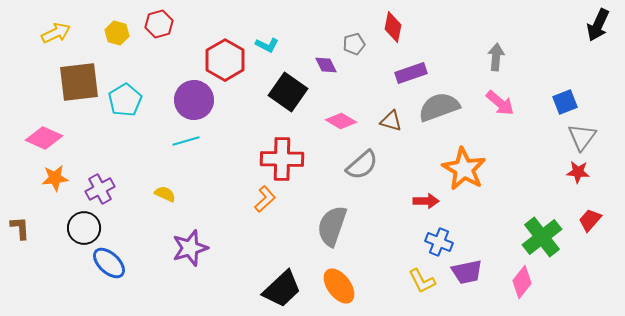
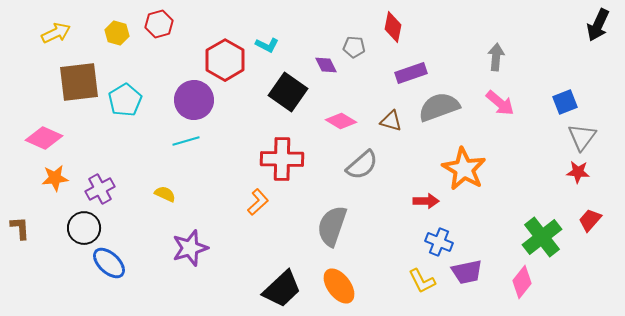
gray pentagon at (354, 44): moved 3 px down; rotated 20 degrees clockwise
orange L-shape at (265, 199): moved 7 px left, 3 px down
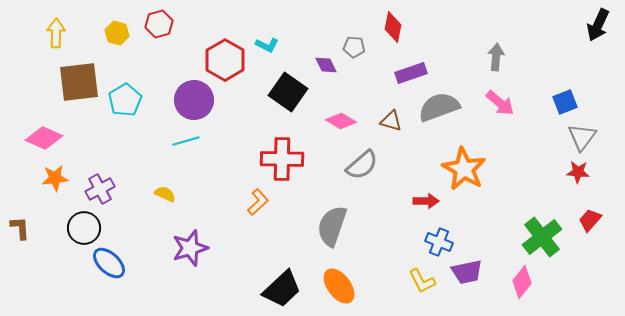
yellow arrow at (56, 33): rotated 64 degrees counterclockwise
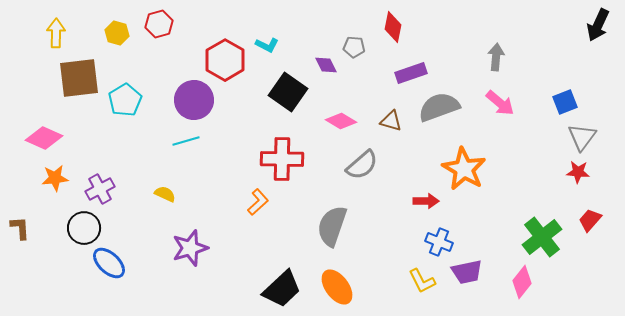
brown square at (79, 82): moved 4 px up
orange ellipse at (339, 286): moved 2 px left, 1 px down
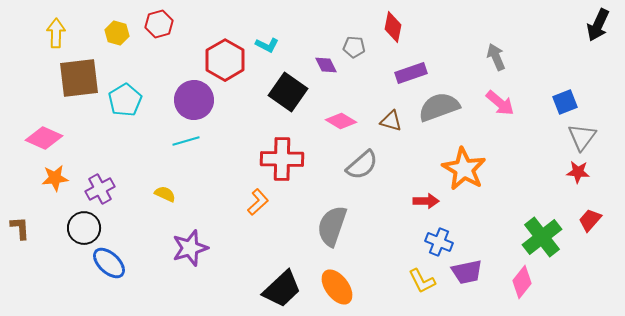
gray arrow at (496, 57): rotated 28 degrees counterclockwise
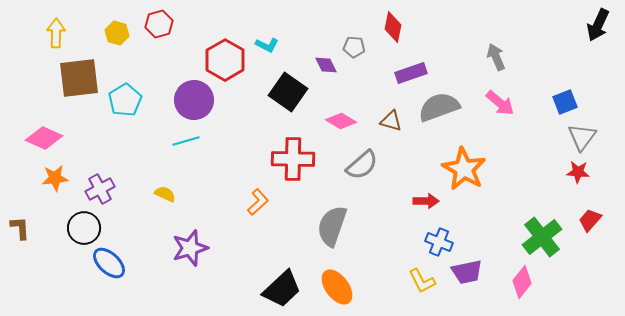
red cross at (282, 159): moved 11 px right
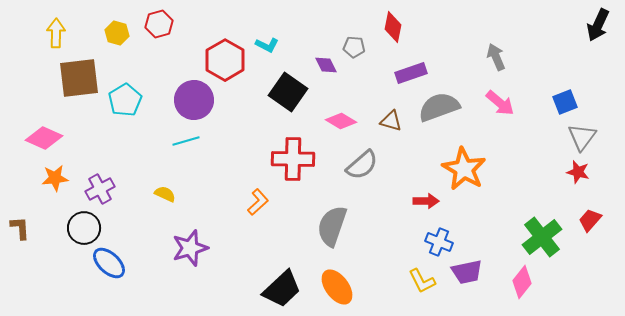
red star at (578, 172): rotated 10 degrees clockwise
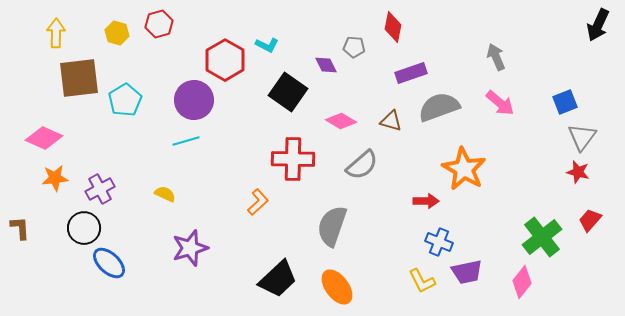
black trapezoid at (282, 289): moved 4 px left, 10 px up
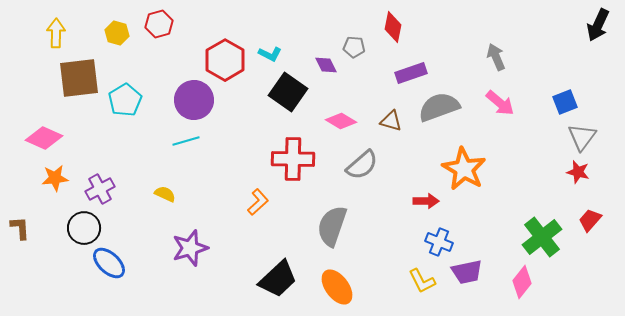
cyan L-shape at (267, 45): moved 3 px right, 9 px down
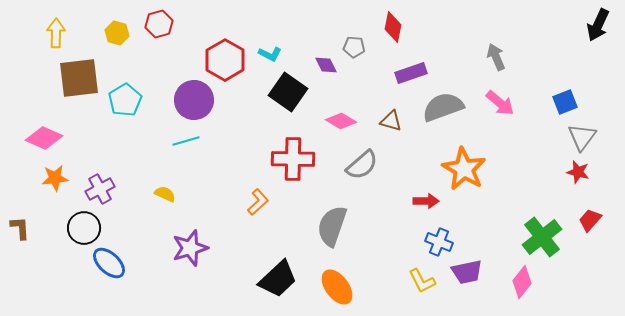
gray semicircle at (439, 107): moved 4 px right
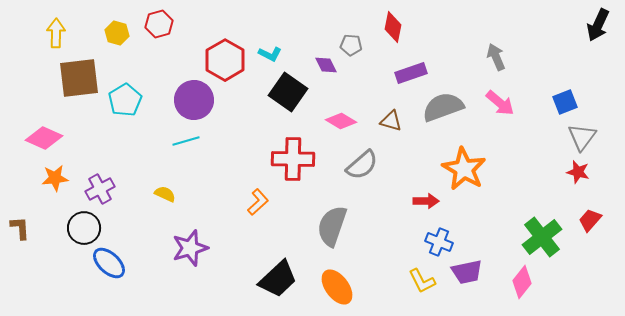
gray pentagon at (354, 47): moved 3 px left, 2 px up
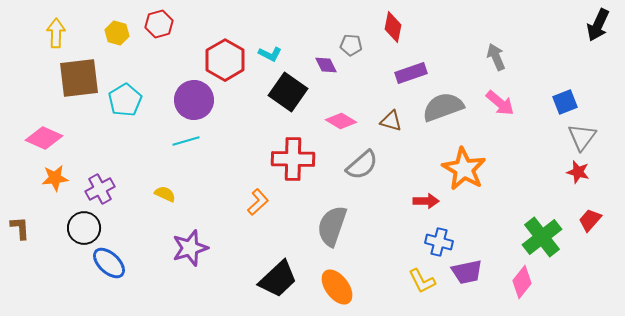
blue cross at (439, 242): rotated 8 degrees counterclockwise
